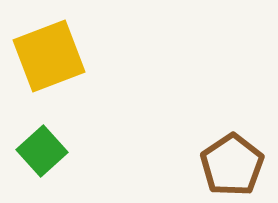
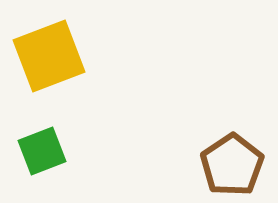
green square: rotated 21 degrees clockwise
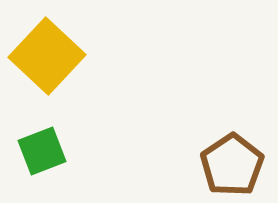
yellow square: moved 2 px left; rotated 26 degrees counterclockwise
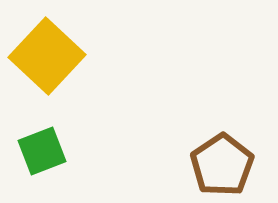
brown pentagon: moved 10 px left
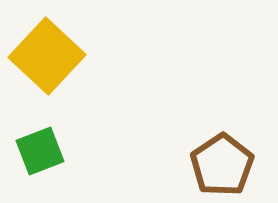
green square: moved 2 px left
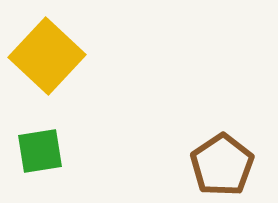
green square: rotated 12 degrees clockwise
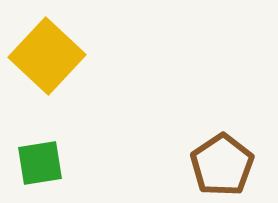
green square: moved 12 px down
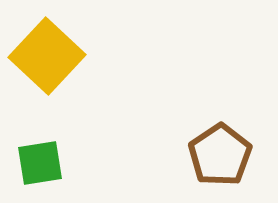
brown pentagon: moved 2 px left, 10 px up
